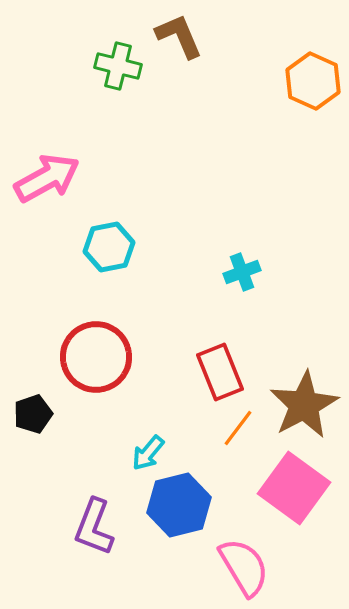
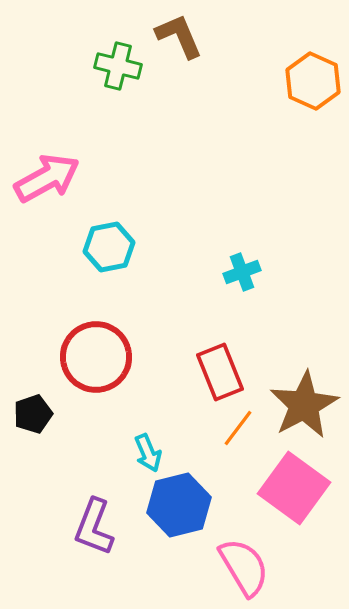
cyan arrow: rotated 63 degrees counterclockwise
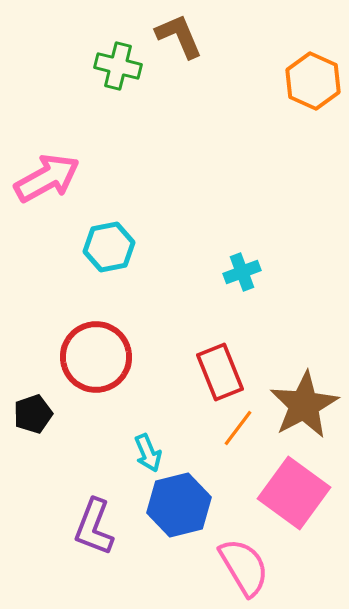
pink square: moved 5 px down
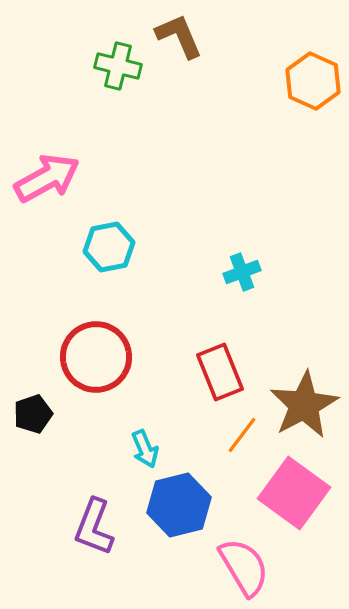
orange line: moved 4 px right, 7 px down
cyan arrow: moved 3 px left, 4 px up
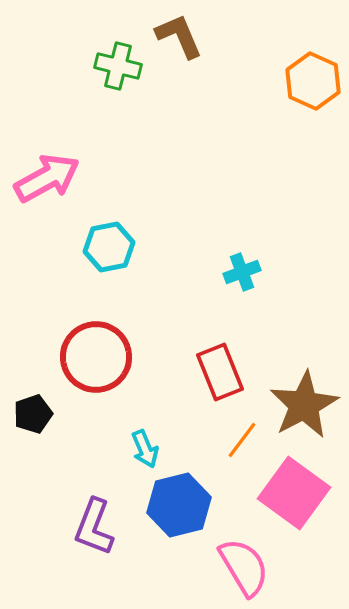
orange line: moved 5 px down
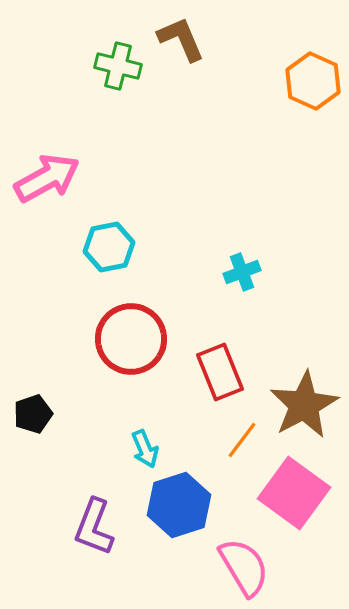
brown L-shape: moved 2 px right, 3 px down
red circle: moved 35 px right, 18 px up
blue hexagon: rotated 4 degrees counterclockwise
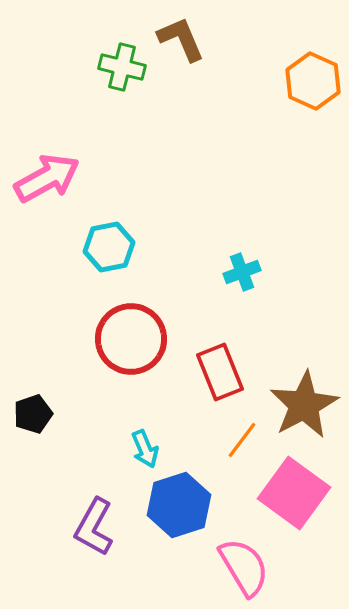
green cross: moved 4 px right, 1 px down
purple L-shape: rotated 8 degrees clockwise
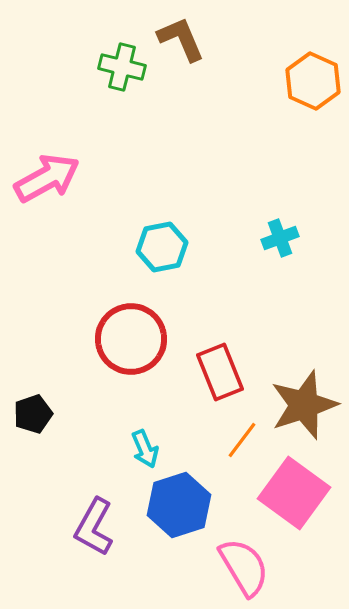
cyan hexagon: moved 53 px right
cyan cross: moved 38 px right, 34 px up
brown star: rotated 10 degrees clockwise
